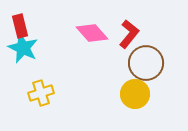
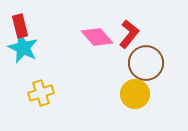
pink diamond: moved 5 px right, 4 px down
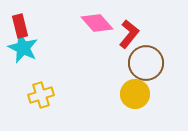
pink diamond: moved 14 px up
yellow cross: moved 2 px down
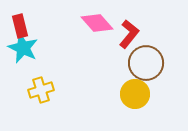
yellow cross: moved 5 px up
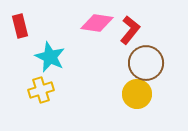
pink diamond: rotated 40 degrees counterclockwise
red L-shape: moved 1 px right, 4 px up
cyan star: moved 27 px right, 9 px down
yellow circle: moved 2 px right
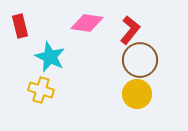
pink diamond: moved 10 px left
brown circle: moved 6 px left, 3 px up
yellow cross: rotated 35 degrees clockwise
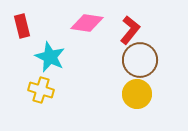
red rectangle: moved 2 px right
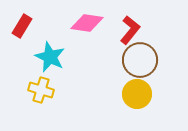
red rectangle: rotated 45 degrees clockwise
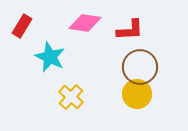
pink diamond: moved 2 px left
red L-shape: rotated 48 degrees clockwise
brown circle: moved 7 px down
yellow cross: moved 30 px right, 7 px down; rotated 25 degrees clockwise
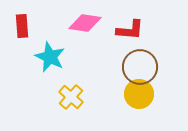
red rectangle: rotated 35 degrees counterclockwise
red L-shape: rotated 8 degrees clockwise
yellow circle: moved 2 px right
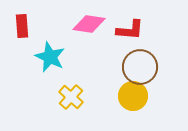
pink diamond: moved 4 px right, 1 px down
yellow circle: moved 6 px left, 2 px down
